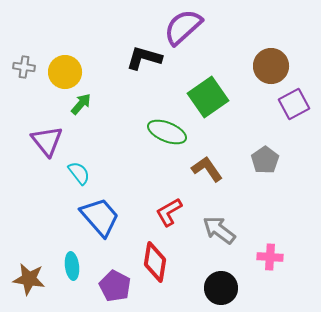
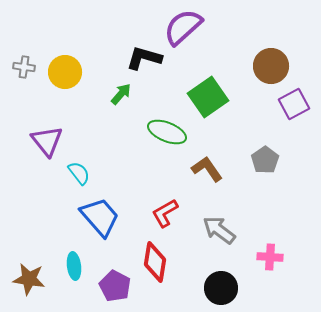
green arrow: moved 40 px right, 10 px up
red L-shape: moved 4 px left, 1 px down
cyan ellipse: moved 2 px right
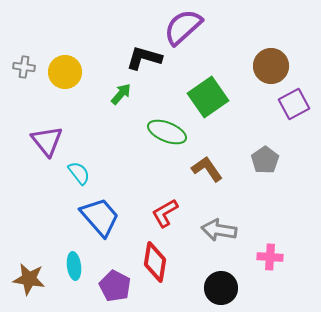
gray arrow: rotated 28 degrees counterclockwise
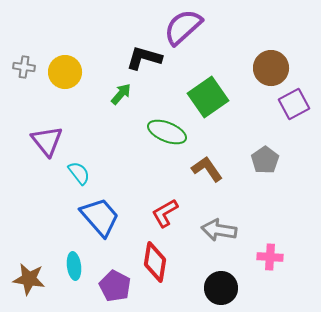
brown circle: moved 2 px down
